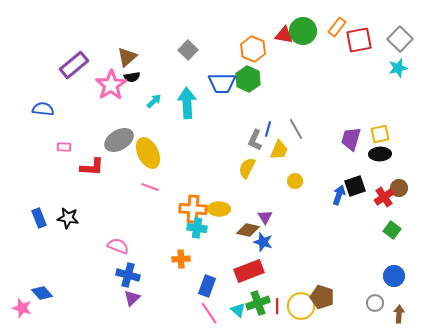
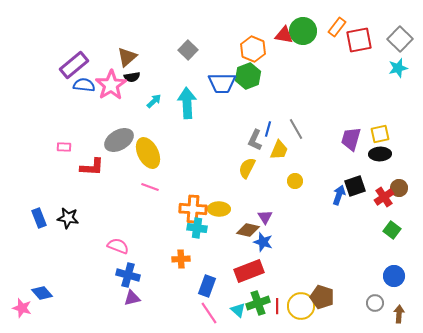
green hexagon at (248, 79): moved 3 px up; rotated 15 degrees clockwise
blue semicircle at (43, 109): moved 41 px right, 24 px up
purple triangle at (132, 298): rotated 30 degrees clockwise
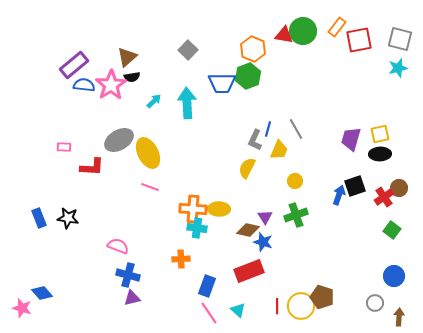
gray square at (400, 39): rotated 30 degrees counterclockwise
green cross at (258, 303): moved 38 px right, 88 px up
brown arrow at (399, 314): moved 3 px down
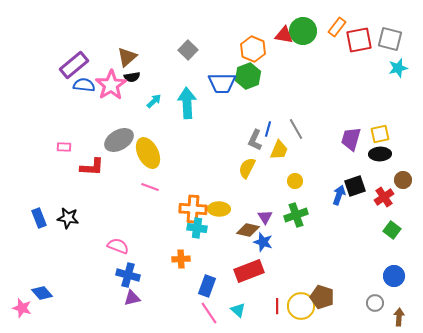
gray square at (400, 39): moved 10 px left
brown circle at (399, 188): moved 4 px right, 8 px up
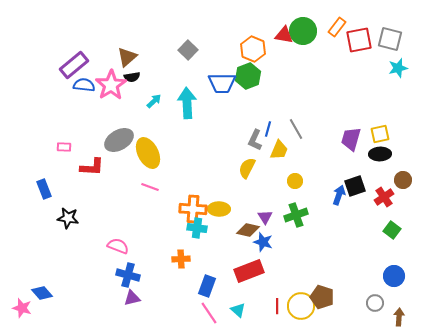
blue rectangle at (39, 218): moved 5 px right, 29 px up
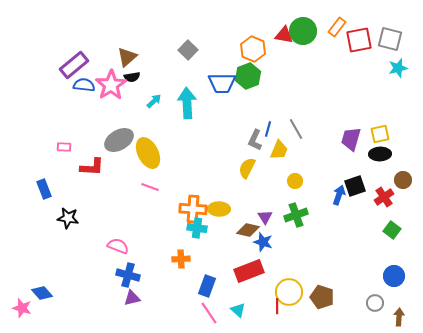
yellow circle at (301, 306): moved 12 px left, 14 px up
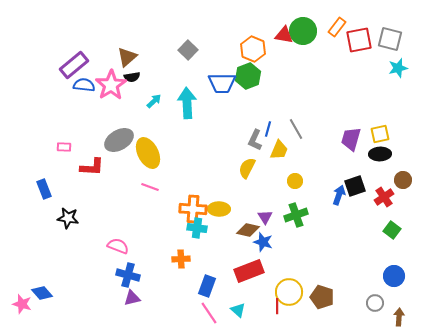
pink star at (22, 308): moved 4 px up
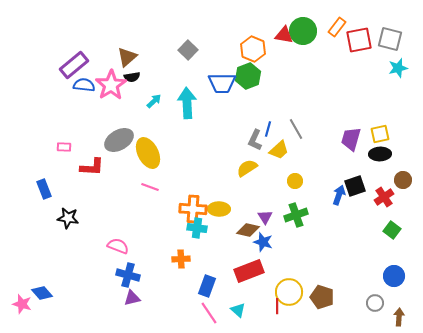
yellow trapezoid at (279, 150): rotated 25 degrees clockwise
yellow semicircle at (247, 168): rotated 30 degrees clockwise
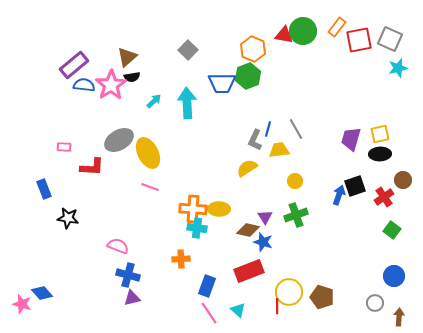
gray square at (390, 39): rotated 10 degrees clockwise
yellow trapezoid at (279, 150): rotated 145 degrees counterclockwise
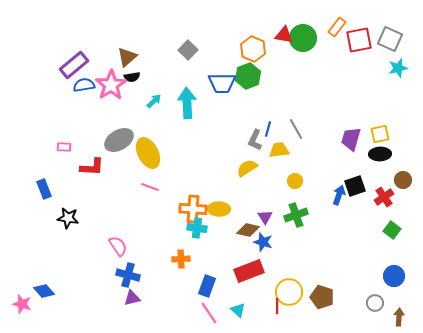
green circle at (303, 31): moved 7 px down
blue semicircle at (84, 85): rotated 15 degrees counterclockwise
pink semicircle at (118, 246): rotated 35 degrees clockwise
blue diamond at (42, 293): moved 2 px right, 2 px up
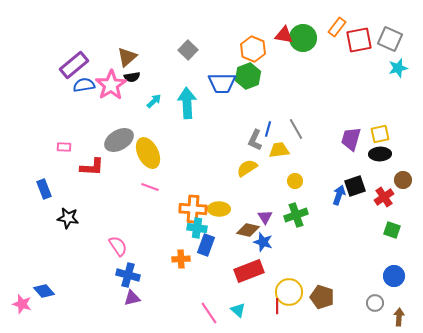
green square at (392, 230): rotated 18 degrees counterclockwise
blue rectangle at (207, 286): moved 1 px left, 41 px up
